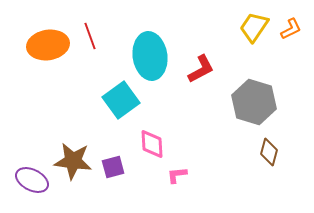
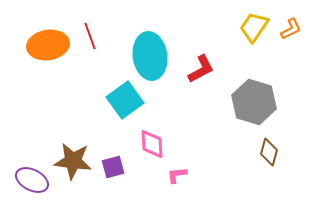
cyan square: moved 4 px right
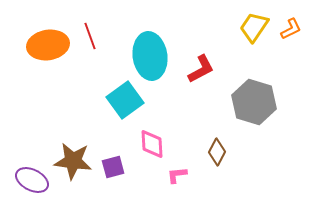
brown diamond: moved 52 px left; rotated 12 degrees clockwise
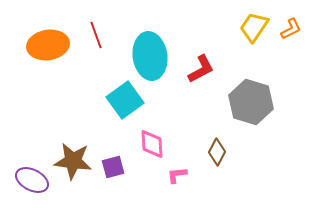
red line: moved 6 px right, 1 px up
gray hexagon: moved 3 px left
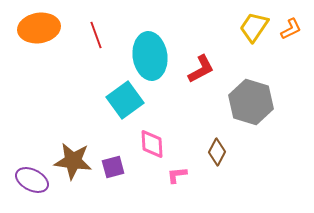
orange ellipse: moved 9 px left, 17 px up
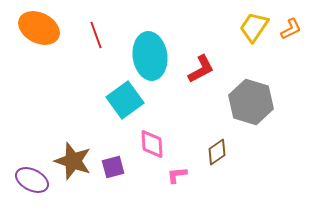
orange ellipse: rotated 36 degrees clockwise
brown diamond: rotated 28 degrees clockwise
brown star: rotated 12 degrees clockwise
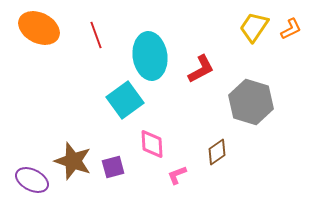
pink L-shape: rotated 15 degrees counterclockwise
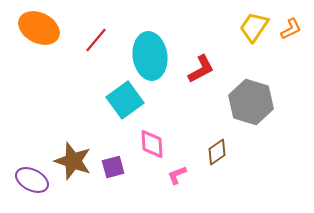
red line: moved 5 px down; rotated 60 degrees clockwise
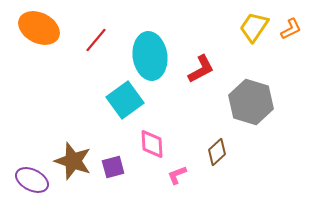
brown diamond: rotated 8 degrees counterclockwise
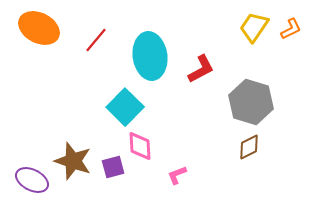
cyan square: moved 7 px down; rotated 9 degrees counterclockwise
pink diamond: moved 12 px left, 2 px down
brown diamond: moved 32 px right, 5 px up; rotated 16 degrees clockwise
